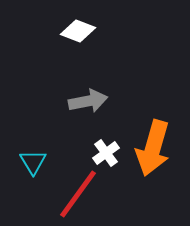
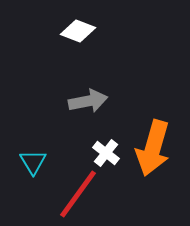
white cross: rotated 16 degrees counterclockwise
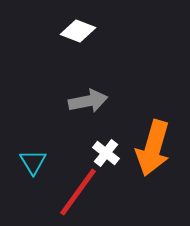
red line: moved 2 px up
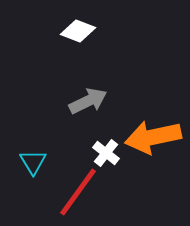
gray arrow: rotated 15 degrees counterclockwise
orange arrow: moved 11 px up; rotated 62 degrees clockwise
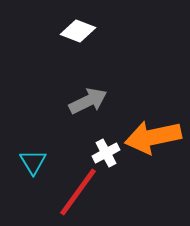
white cross: rotated 24 degrees clockwise
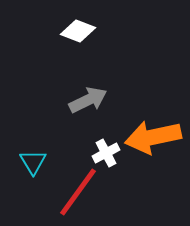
gray arrow: moved 1 px up
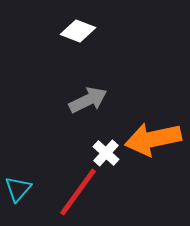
orange arrow: moved 2 px down
white cross: rotated 20 degrees counterclockwise
cyan triangle: moved 15 px left, 27 px down; rotated 12 degrees clockwise
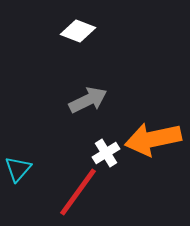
white cross: rotated 16 degrees clockwise
cyan triangle: moved 20 px up
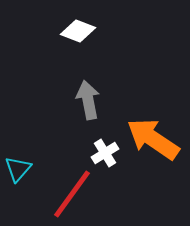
gray arrow: rotated 75 degrees counterclockwise
orange arrow: rotated 46 degrees clockwise
white cross: moved 1 px left
red line: moved 6 px left, 2 px down
